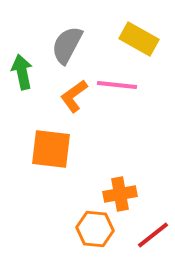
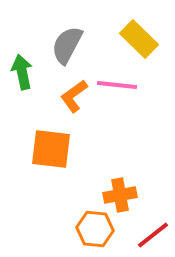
yellow rectangle: rotated 15 degrees clockwise
orange cross: moved 1 px down
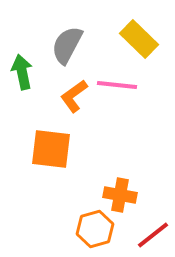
orange cross: rotated 20 degrees clockwise
orange hexagon: rotated 21 degrees counterclockwise
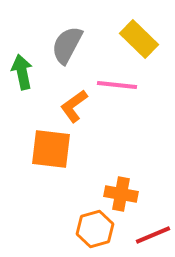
orange L-shape: moved 10 px down
orange cross: moved 1 px right, 1 px up
red line: rotated 15 degrees clockwise
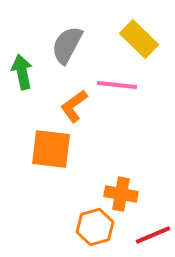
orange hexagon: moved 2 px up
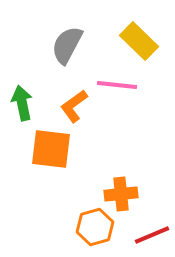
yellow rectangle: moved 2 px down
green arrow: moved 31 px down
orange cross: rotated 16 degrees counterclockwise
red line: moved 1 px left
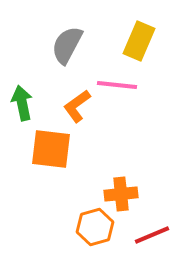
yellow rectangle: rotated 69 degrees clockwise
orange L-shape: moved 3 px right
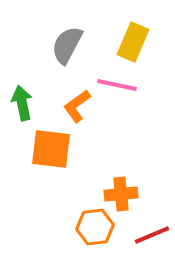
yellow rectangle: moved 6 px left, 1 px down
pink line: rotated 6 degrees clockwise
orange hexagon: rotated 9 degrees clockwise
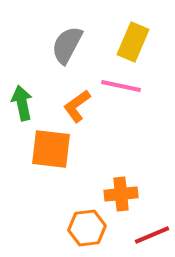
pink line: moved 4 px right, 1 px down
orange hexagon: moved 8 px left, 1 px down
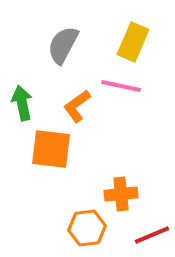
gray semicircle: moved 4 px left
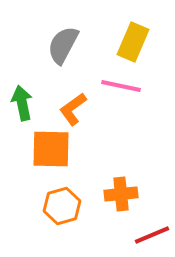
orange L-shape: moved 4 px left, 3 px down
orange square: rotated 6 degrees counterclockwise
orange hexagon: moved 25 px left, 22 px up; rotated 9 degrees counterclockwise
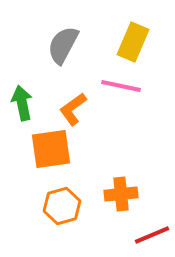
orange square: rotated 9 degrees counterclockwise
